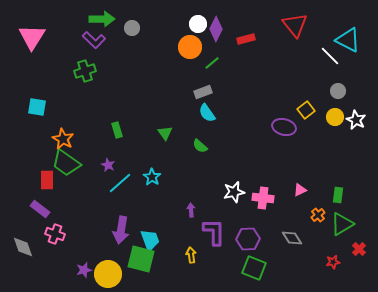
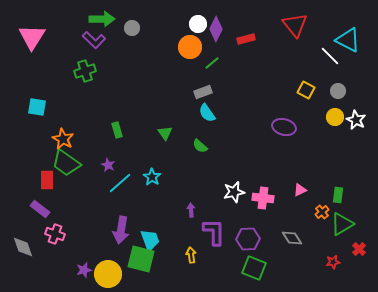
yellow square at (306, 110): moved 20 px up; rotated 24 degrees counterclockwise
orange cross at (318, 215): moved 4 px right, 3 px up
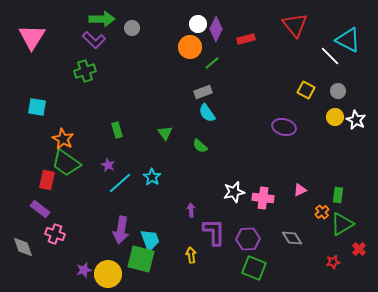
red rectangle at (47, 180): rotated 12 degrees clockwise
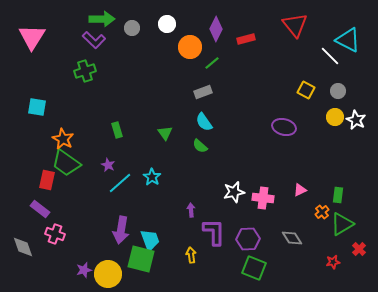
white circle at (198, 24): moved 31 px left
cyan semicircle at (207, 113): moved 3 px left, 9 px down
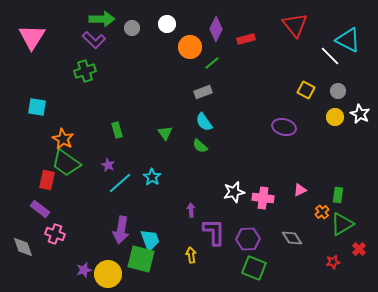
white star at (356, 120): moved 4 px right, 6 px up
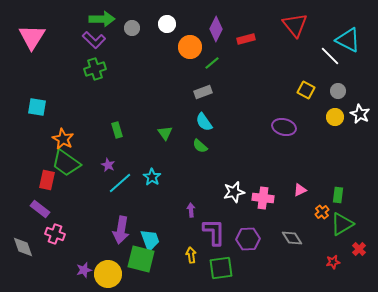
green cross at (85, 71): moved 10 px right, 2 px up
green square at (254, 268): moved 33 px left; rotated 30 degrees counterclockwise
